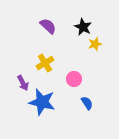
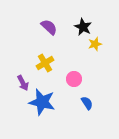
purple semicircle: moved 1 px right, 1 px down
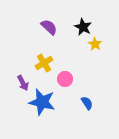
yellow star: rotated 24 degrees counterclockwise
yellow cross: moved 1 px left
pink circle: moved 9 px left
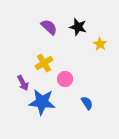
black star: moved 5 px left; rotated 12 degrees counterclockwise
yellow star: moved 5 px right
blue star: rotated 8 degrees counterclockwise
